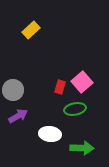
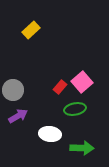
red rectangle: rotated 24 degrees clockwise
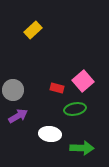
yellow rectangle: moved 2 px right
pink square: moved 1 px right, 1 px up
red rectangle: moved 3 px left, 1 px down; rotated 64 degrees clockwise
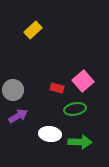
green arrow: moved 2 px left, 6 px up
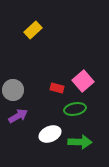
white ellipse: rotated 30 degrees counterclockwise
